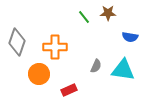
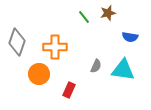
brown star: rotated 14 degrees counterclockwise
red rectangle: rotated 42 degrees counterclockwise
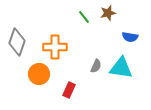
cyan triangle: moved 2 px left, 2 px up
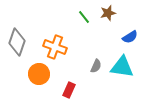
blue semicircle: rotated 42 degrees counterclockwise
orange cross: rotated 20 degrees clockwise
cyan triangle: moved 1 px right, 1 px up
